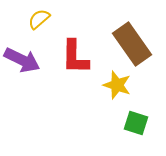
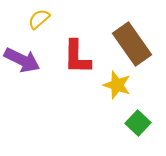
red L-shape: moved 2 px right
green square: moved 2 px right; rotated 25 degrees clockwise
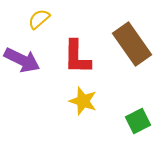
yellow star: moved 34 px left, 16 px down
green square: moved 2 px up; rotated 20 degrees clockwise
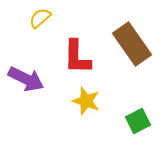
yellow semicircle: moved 1 px right, 1 px up
purple arrow: moved 4 px right, 19 px down
yellow star: moved 3 px right
